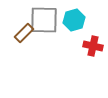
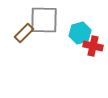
cyan hexagon: moved 6 px right, 13 px down
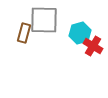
brown rectangle: rotated 30 degrees counterclockwise
red cross: rotated 18 degrees clockwise
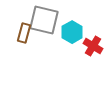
gray square: rotated 12 degrees clockwise
cyan hexagon: moved 8 px left, 1 px up; rotated 15 degrees counterclockwise
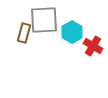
gray square: rotated 16 degrees counterclockwise
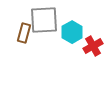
red cross: rotated 30 degrees clockwise
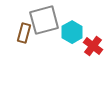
gray square: rotated 12 degrees counterclockwise
red cross: rotated 24 degrees counterclockwise
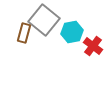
gray square: rotated 36 degrees counterclockwise
cyan hexagon: rotated 20 degrees clockwise
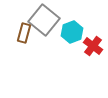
cyan hexagon: rotated 10 degrees counterclockwise
